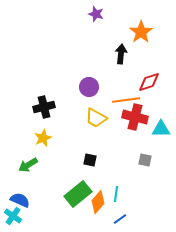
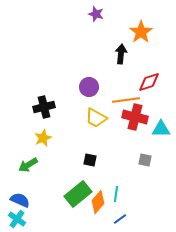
cyan cross: moved 4 px right, 3 px down
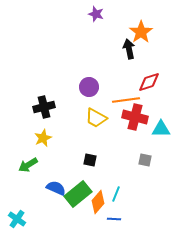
black arrow: moved 8 px right, 5 px up; rotated 18 degrees counterclockwise
cyan line: rotated 14 degrees clockwise
blue semicircle: moved 36 px right, 12 px up
blue line: moved 6 px left; rotated 40 degrees clockwise
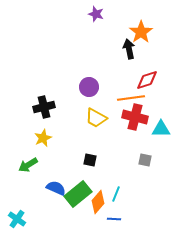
red diamond: moved 2 px left, 2 px up
orange line: moved 5 px right, 2 px up
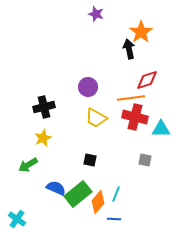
purple circle: moved 1 px left
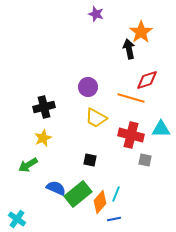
orange line: rotated 24 degrees clockwise
red cross: moved 4 px left, 18 px down
orange diamond: moved 2 px right
blue line: rotated 16 degrees counterclockwise
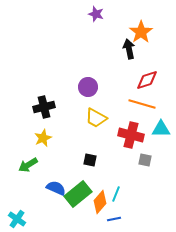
orange line: moved 11 px right, 6 px down
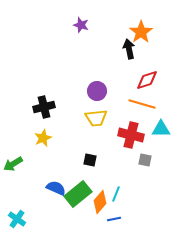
purple star: moved 15 px left, 11 px down
purple circle: moved 9 px right, 4 px down
yellow trapezoid: rotated 35 degrees counterclockwise
green arrow: moved 15 px left, 1 px up
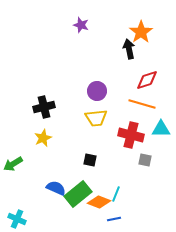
orange diamond: moved 1 px left; rotated 70 degrees clockwise
cyan cross: rotated 12 degrees counterclockwise
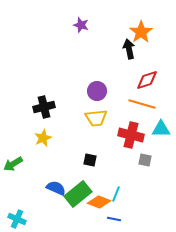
blue line: rotated 24 degrees clockwise
